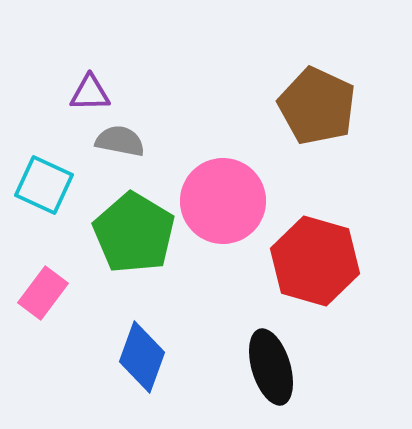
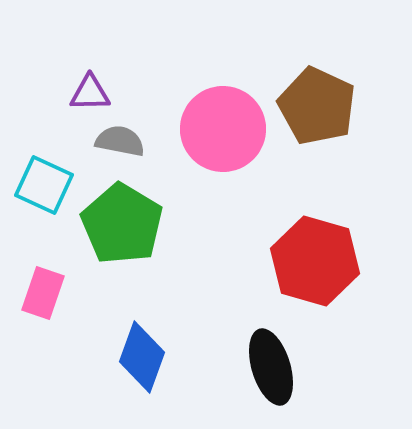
pink circle: moved 72 px up
green pentagon: moved 12 px left, 9 px up
pink rectangle: rotated 18 degrees counterclockwise
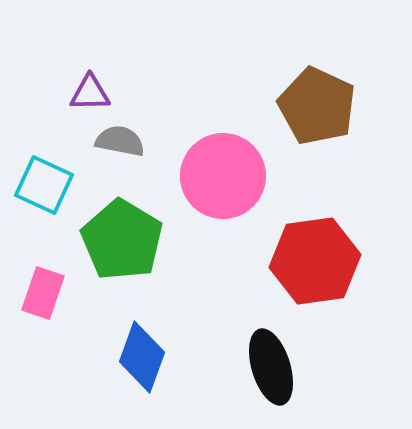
pink circle: moved 47 px down
green pentagon: moved 16 px down
red hexagon: rotated 24 degrees counterclockwise
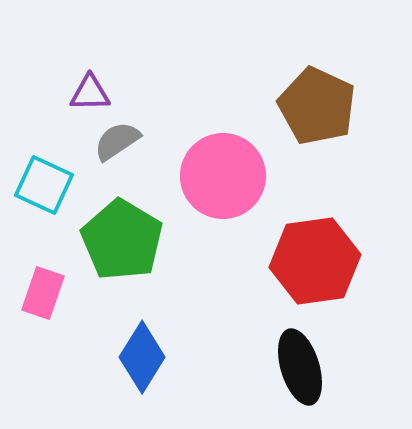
gray semicircle: moved 3 px left; rotated 45 degrees counterclockwise
blue diamond: rotated 12 degrees clockwise
black ellipse: moved 29 px right
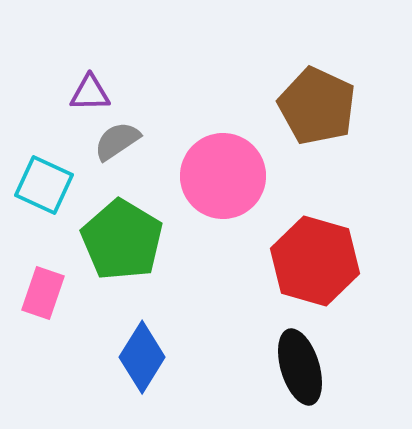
red hexagon: rotated 24 degrees clockwise
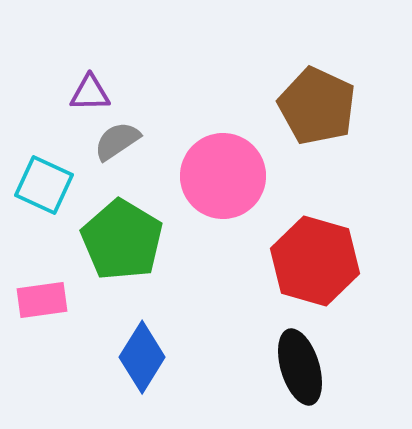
pink rectangle: moved 1 px left, 7 px down; rotated 63 degrees clockwise
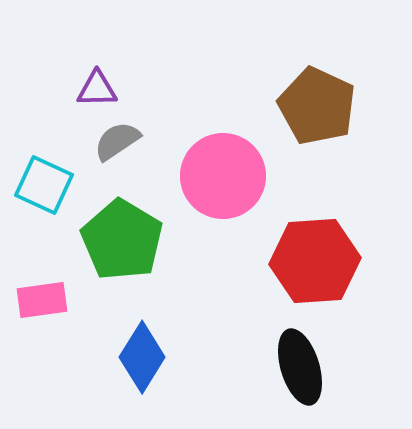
purple triangle: moved 7 px right, 4 px up
red hexagon: rotated 20 degrees counterclockwise
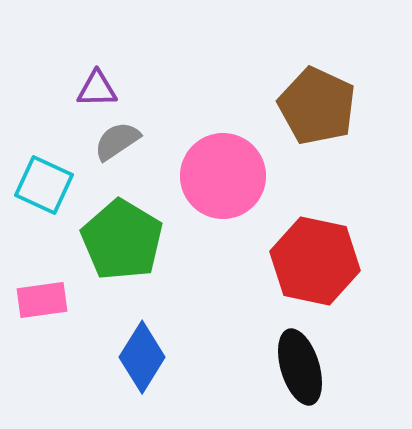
red hexagon: rotated 16 degrees clockwise
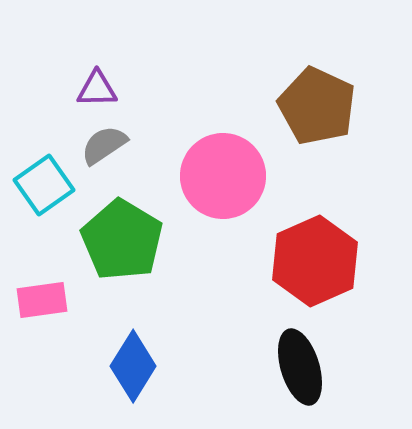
gray semicircle: moved 13 px left, 4 px down
cyan square: rotated 30 degrees clockwise
red hexagon: rotated 24 degrees clockwise
blue diamond: moved 9 px left, 9 px down
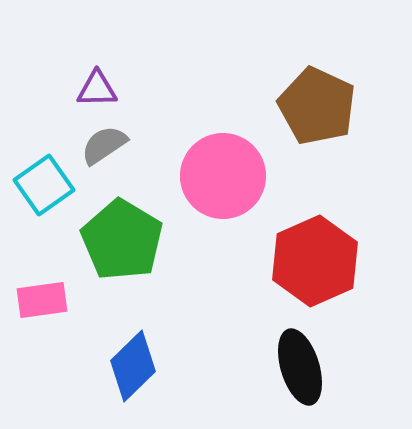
blue diamond: rotated 14 degrees clockwise
